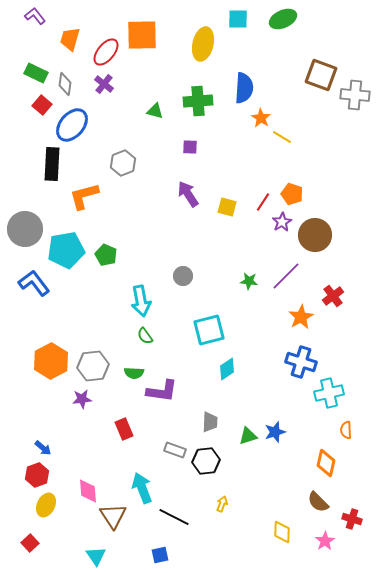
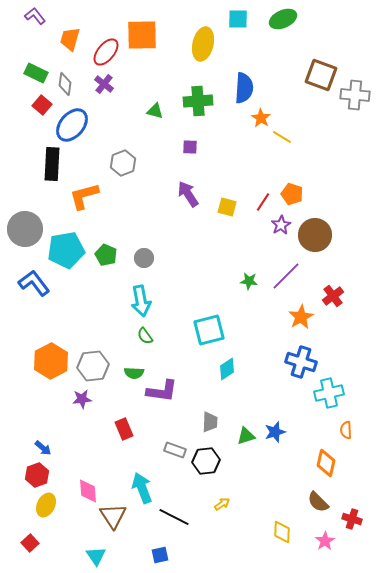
purple star at (282, 222): moved 1 px left, 3 px down
gray circle at (183, 276): moved 39 px left, 18 px up
green triangle at (248, 436): moved 2 px left
yellow arrow at (222, 504): rotated 35 degrees clockwise
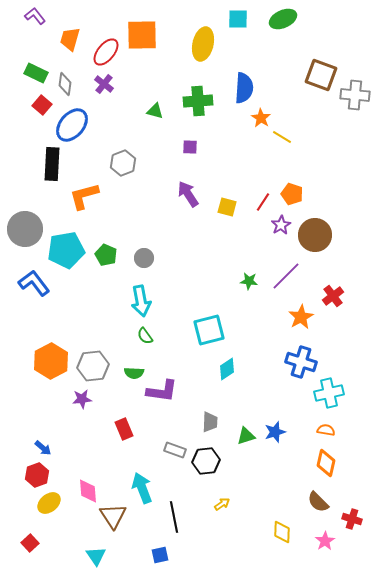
orange semicircle at (346, 430): moved 20 px left; rotated 102 degrees clockwise
yellow ellipse at (46, 505): moved 3 px right, 2 px up; rotated 25 degrees clockwise
black line at (174, 517): rotated 52 degrees clockwise
